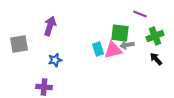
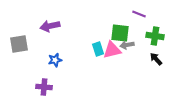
purple line: moved 1 px left
purple arrow: rotated 120 degrees counterclockwise
green cross: rotated 30 degrees clockwise
pink triangle: moved 1 px left
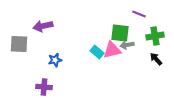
purple arrow: moved 7 px left
green cross: rotated 18 degrees counterclockwise
gray square: rotated 12 degrees clockwise
cyan rectangle: moved 1 px left, 3 px down; rotated 32 degrees counterclockwise
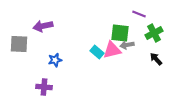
green cross: moved 1 px left, 3 px up; rotated 18 degrees counterclockwise
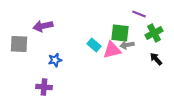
cyan rectangle: moved 3 px left, 7 px up
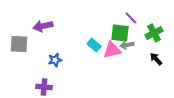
purple line: moved 8 px left, 4 px down; rotated 24 degrees clockwise
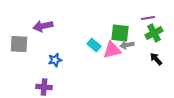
purple line: moved 17 px right; rotated 56 degrees counterclockwise
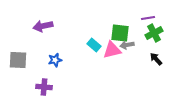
gray square: moved 1 px left, 16 px down
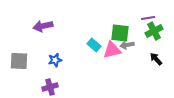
green cross: moved 2 px up
gray square: moved 1 px right, 1 px down
purple cross: moved 6 px right; rotated 21 degrees counterclockwise
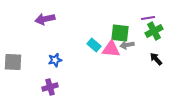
purple arrow: moved 2 px right, 7 px up
pink triangle: moved 1 px left, 1 px up; rotated 18 degrees clockwise
gray square: moved 6 px left, 1 px down
